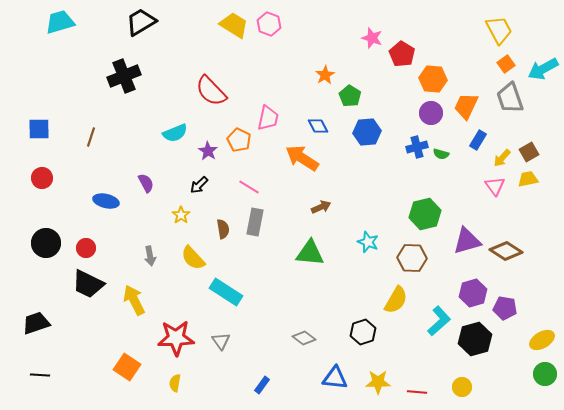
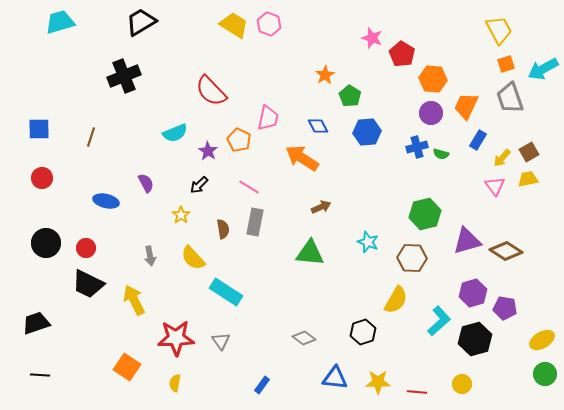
orange square at (506, 64): rotated 18 degrees clockwise
yellow circle at (462, 387): moved 3 px up
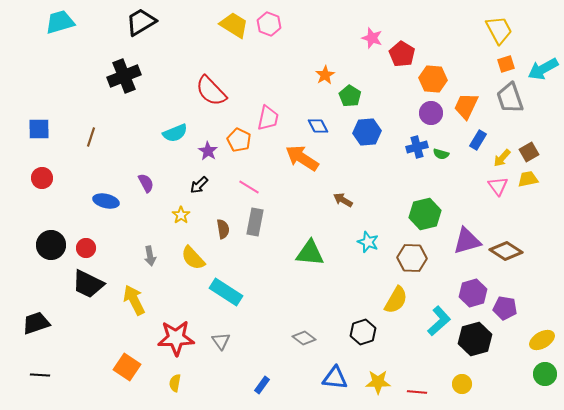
pink triangle at (495, 186): moved 3 px right
brown arrow at (321, 207): moved 22 px right, 7 px up; rotated 126 degrees counterclockwise
black circle at (46, 243): moved 5 px right, 2 px down
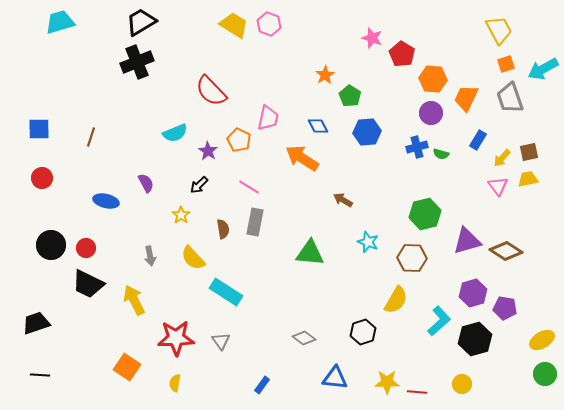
black cross at (124, 76): moved 13 px right, 14 px up
orange trapezoid at (466, 106): moved 8 px up
brown square at (529, 152): rotated 18 degrees clockwise
yellow star at (378, 382): moved 9 px right
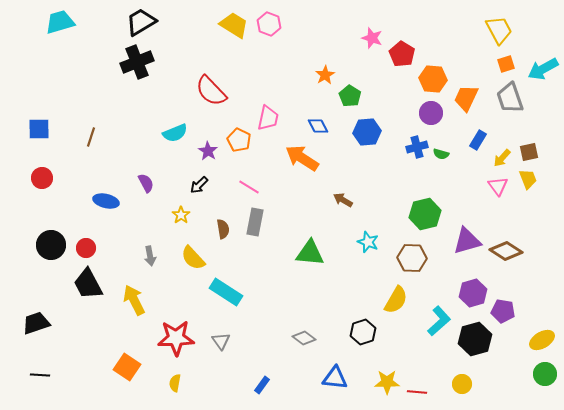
yellow trapezoid at (528, 179): rotated 80 degrees clockwise
black trapezoid at (88, 284): rotated 36 degrees clockwise
purple pentagon at (505, 308): moved 2 px left, 3 px down
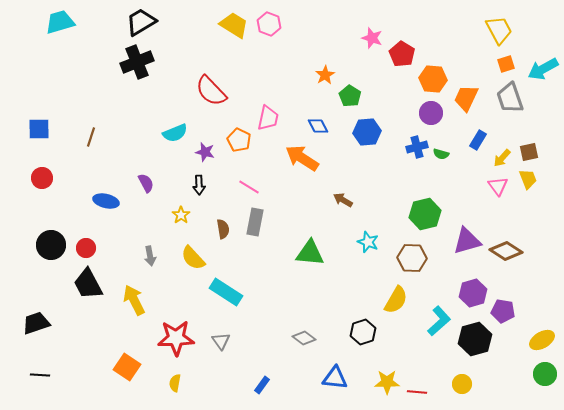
purple star at (208, 151): moved 3 px left, 1 px down; rotated 18 degrees counterclockwise
black arrow at (199, 185): rotated 48 degrees counterclockwise
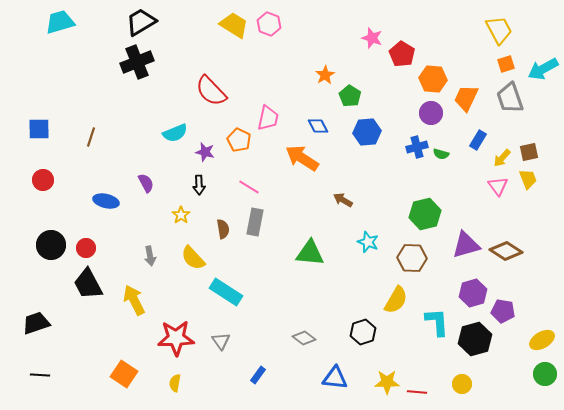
red circle at (42, 178): moved 1 px right, 2 px down
purple triangle at (467, 241): moved 1 px left, 4 px down
cyan L-shape at (439, 321): moved 2 px left, 1 px down; rotated 52 degrees counterclockwise
orange square at (127, 367): moved 3 px left, 7 px down
blue rectangle at (262, 385): moved 4 px left, 10 px up
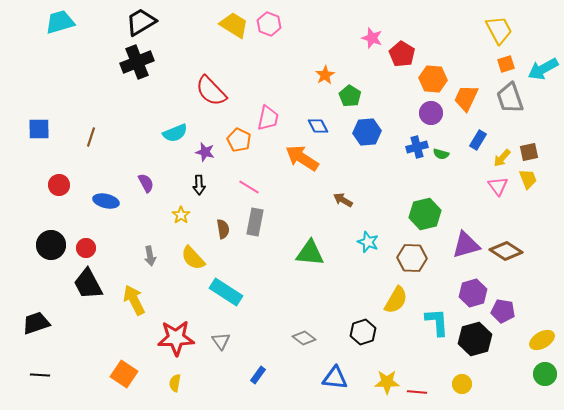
red circle at (43, 180): moved 16 px right, 5 px down
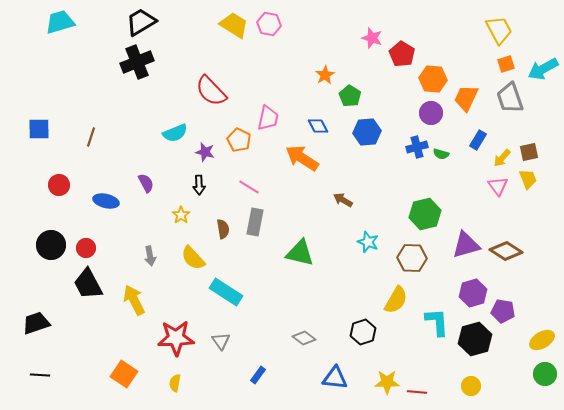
pink hexagon at (269, 24): rotated 10 degrees counterclockwise
green triangle at (310, 253): moved 10 px left; rotated 8 degrees clockwise
yellow circle at (462, 384): moved 9 px right, 2 px down
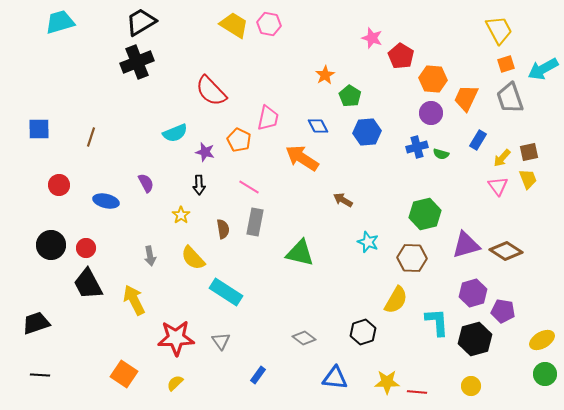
red pentagon at (402, 54): moved 1 px left, 2 px down
yellow semicircle at (175, 383): rotated 36 degrees clockwise
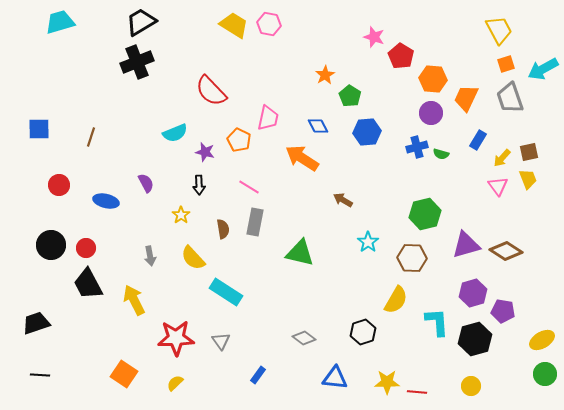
pink star at (372, 38): moved 2 px right, 1 px up
cyan star at (368, 242): rotated 15 degrees clockwise
